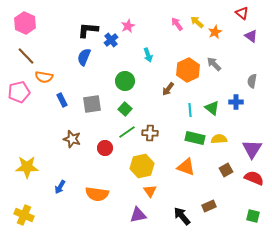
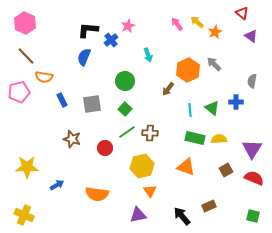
blue arrow at (60, 187): moved 3 px left, 2 px up; rotated 152 degrees counterclockwise
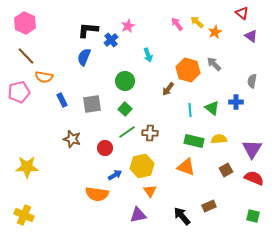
orange hexagon at (188, 70): rotated 20 degrees counterclockwise
green rectangle at (195, 138): moved 1 px left, 3 px down
blue arrow at (57, 185): moved 58 px right, 10 px up
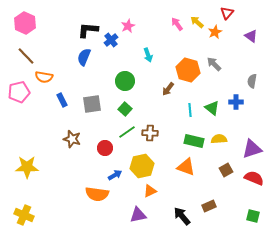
red triangle at (242, 13): moved 15 px left; rotated 32 degrees clockwise
purple triangle at (252, 149): rotated 40 degrees clockwise
orange triangle at (150, 191): rotated 40 degrees clockwise
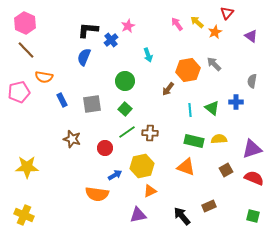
brown line at (26, 56): moved 6 px up
orange hexagon at (188, 70): rotated 25 degrees counterclockwise
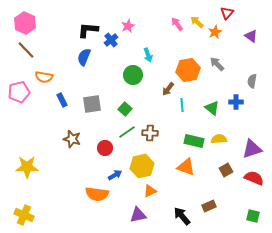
gray arrow at (214, 64): moved 3 px right
green circle at (125, 81): moved 8 px right, 6 px up
cyan line at (190, 110): moved 8 px left, 5 px up
